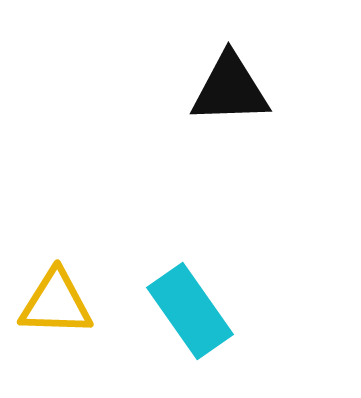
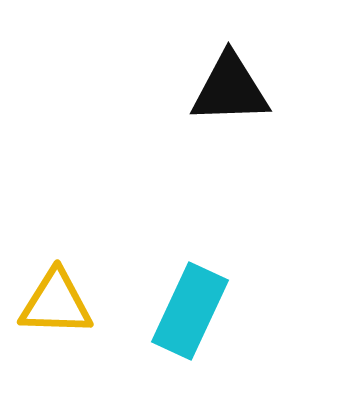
cyan rectangle: rotated 60 degrees clockwise
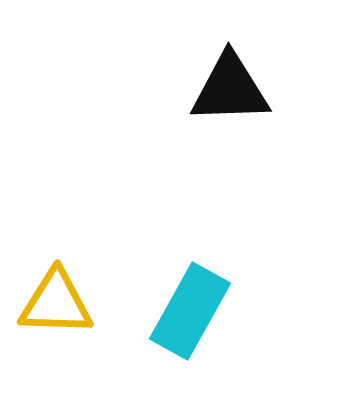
cyan rectangle: rotated 4 degrees clockwise
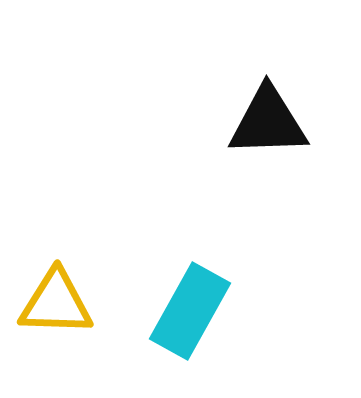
black triangle: moved 38 px right, 33 px down
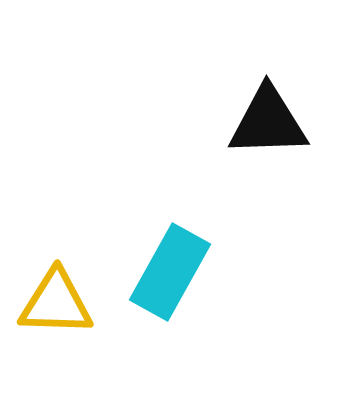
cyan rectangle: moved 20 px left, 39 px up
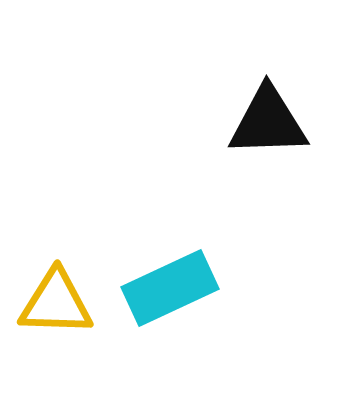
cyan rectangle: moved 16 px down; rotated 36 degrees clockwise
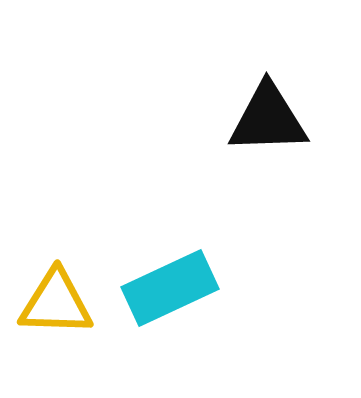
black triangle: moved 3 px up
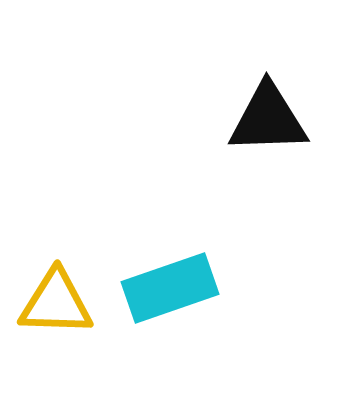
cyan rectangle: rotated 6 degrees clockwise
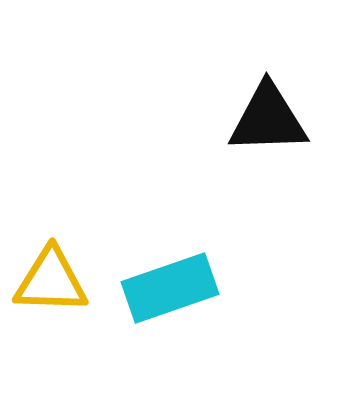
yellow triangle: moved 5 px left, 22 px up
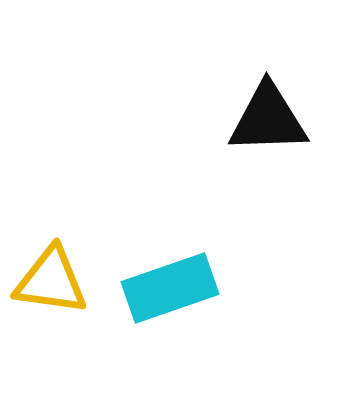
yellow triangle: rotated 6 degrees clockwise
